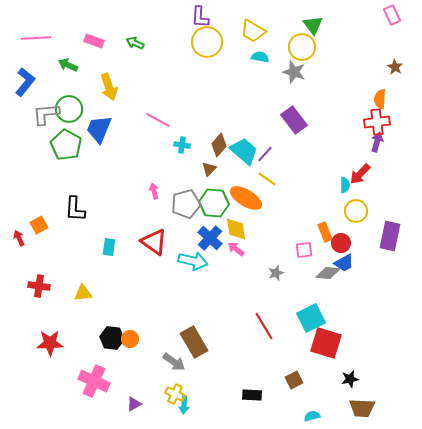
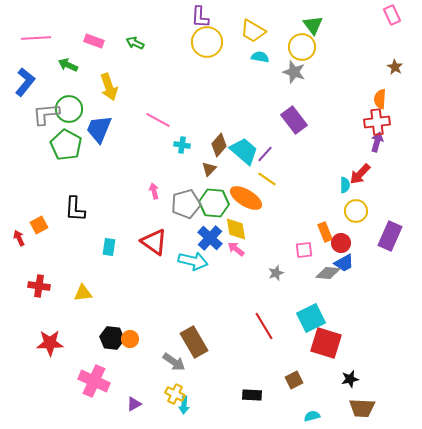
purple rectangle at (390, 236): rotated 12 degrees clockwise
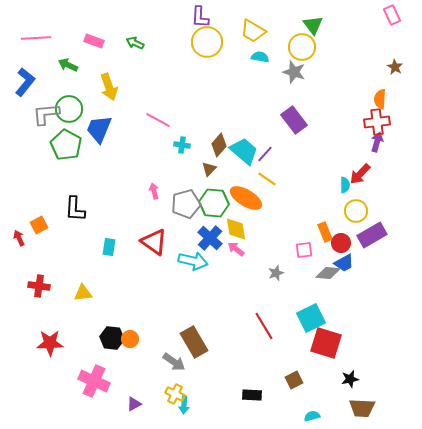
purple rectangle at (390, 236): moved 18 px left, 1 px up; rotated 36 degrees clockwise
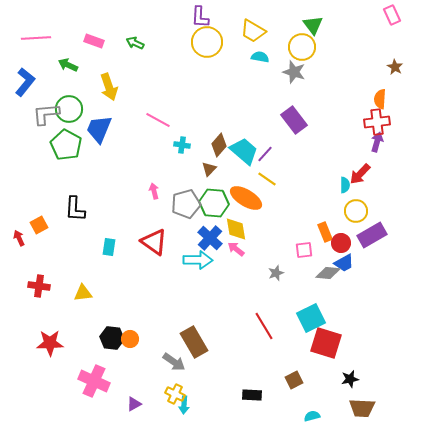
cyan arrow at (193, 261): moved 5 px right, 1 px up; rotated 12 degrees counterclockwise
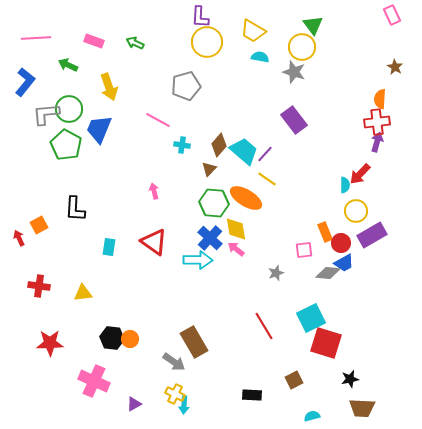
gray pentagon at (186, 204): moved 118 px up
